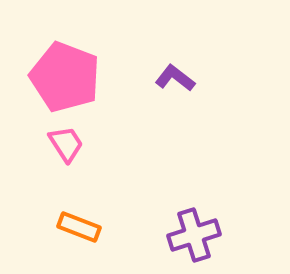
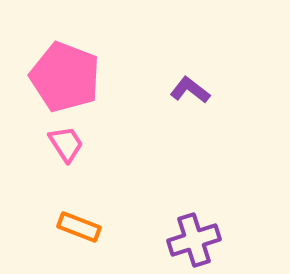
purple L-shape: moved 15 px right, 12 px down
purple cross: moved 5 px down
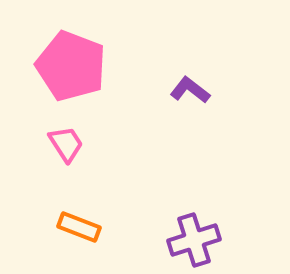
pink pentagon: moved 6 px right, 11 px up
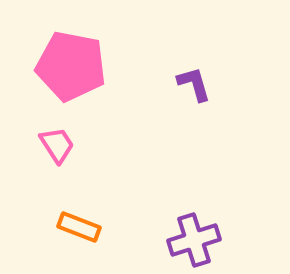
pink pentagon: rotated 10 degrees counterclockwise
purple L-shape: moved 4 px right, 6 px up; rotated 36 degrees clockwise
pink trapezoid: moved 9 px left, 1 px down
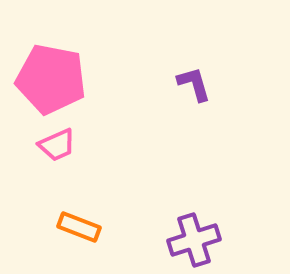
pink pentagon: moved 20 px left, 13 px down
pink trapezoid: rotated 99 degrees clockwise
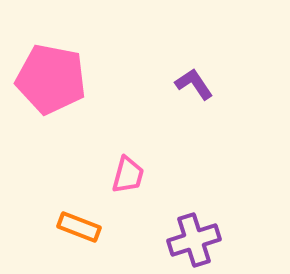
purple L-shape: rotated 18 degrees counterclockwise
pink trapezoid: moved 71 px right, 30 px down; rotated 51 degrees counterclockwise
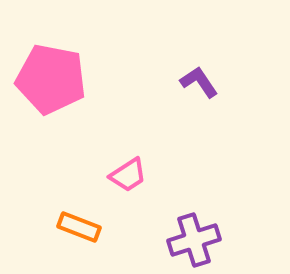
purple L-shape: moved 5 px right, 2 px up
pink trapezoid: rotated 42 degrees clockwise
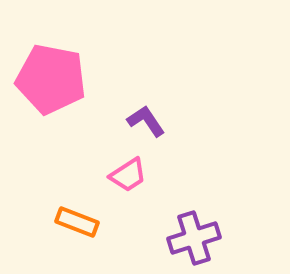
purple L-shape: moved 53 px left, 39 px down
orange rectangle: moved 2 px left, 5 px up
purple cross: moved 2 px up
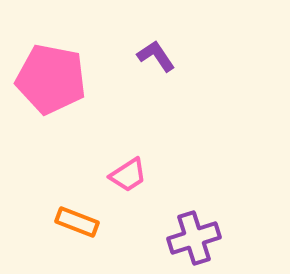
purple L-shape: moved 10 px right, 65 px up
